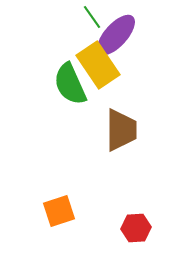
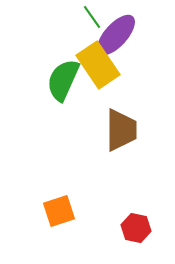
green semicircle: moved 7 px left, 4 px up; rotated 48 degrees clockwise
red hexagon: rotated 16 degrees clockwise
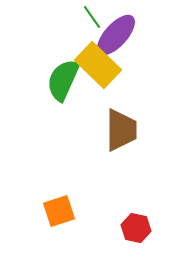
yellow rectangle: rotated 12 degrees counterclockwise
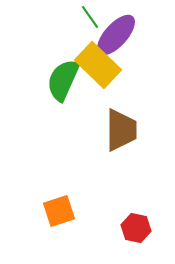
green line: moved 2 px left
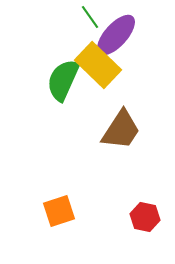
brown trapezoid: rotated 33 degrees clockwise
red hexagon: moved 9 px right, 11 px up
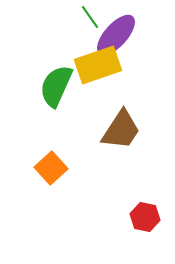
yellow rectangle: rotated 63 degrees counterclockwise
green semicircle: moved 7 px left, 6 px down
orange square: moved 8 px left, 43 px up; rotated 24 degrees counterclockwise
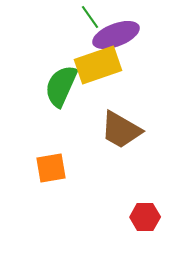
purple ellipse: rotated 27 degrees clockwise
green semicircle: moved 5 px right
brown trapezoid: rotated 87 degrees clockwise
orange square: rotated 32 degrees clockwise
red hexagon: rotated 12 degrees counterclockwise
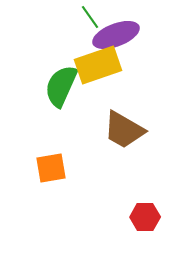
brown trapezoid: moved 3 px right
